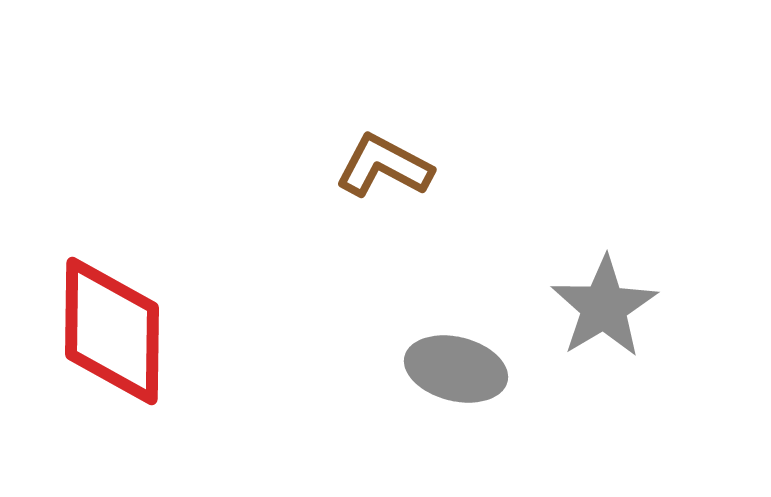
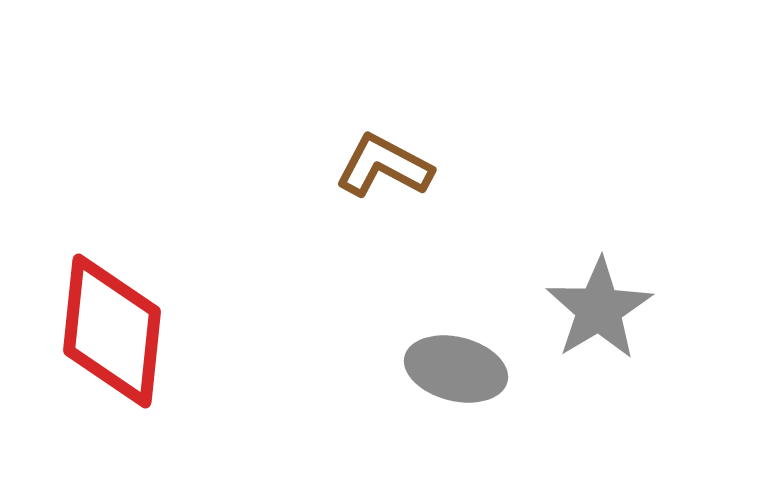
gray star: moved 5 px left, 2 px down
red diamond: rotated 5 degrees clockwise
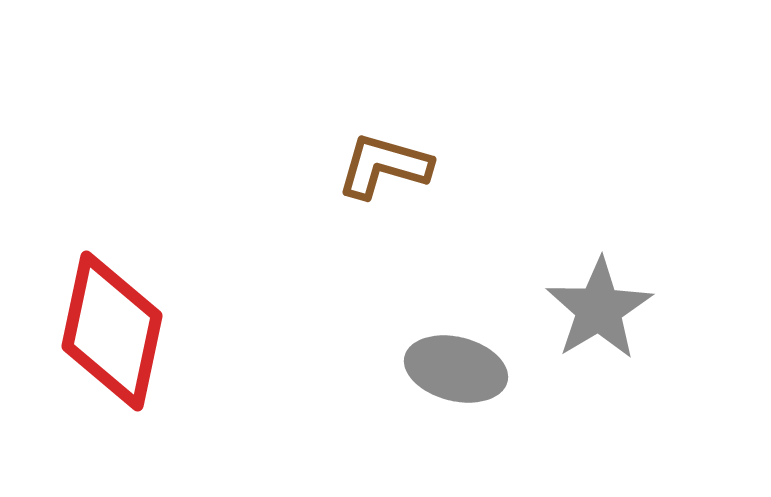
brown L-shape: rotated 12 degrees counterclockwise
red diamond: rotated 6 degrees clockwise
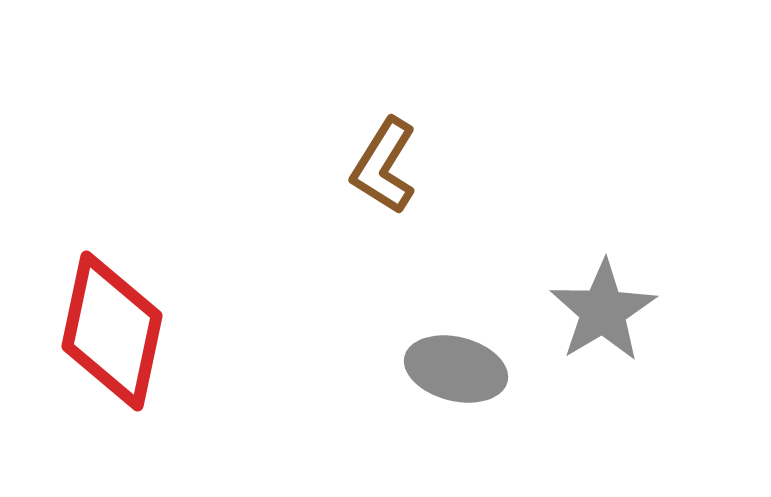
brown L-shape: rotated 74 degrees counterclockwise
gray star: moved 4 px right, 2 px down
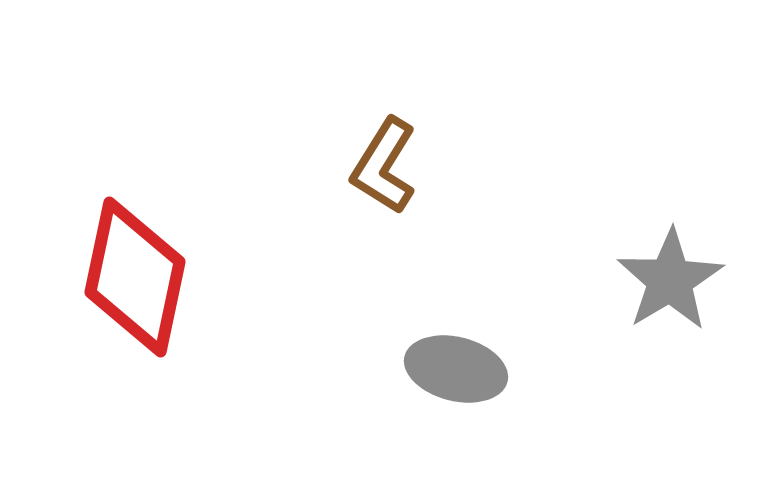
gray star: moved 67 px right, 31 px up
red diamond: moved 23 px right, 54 px up
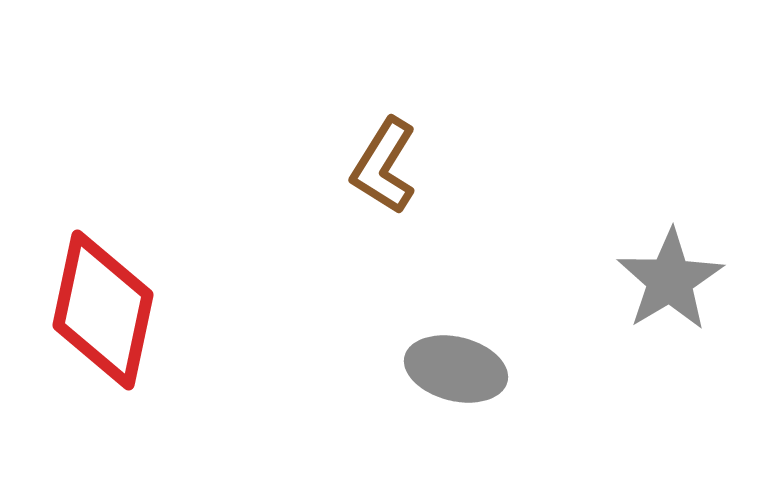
red diamond: moved 32 px left, 33 px down
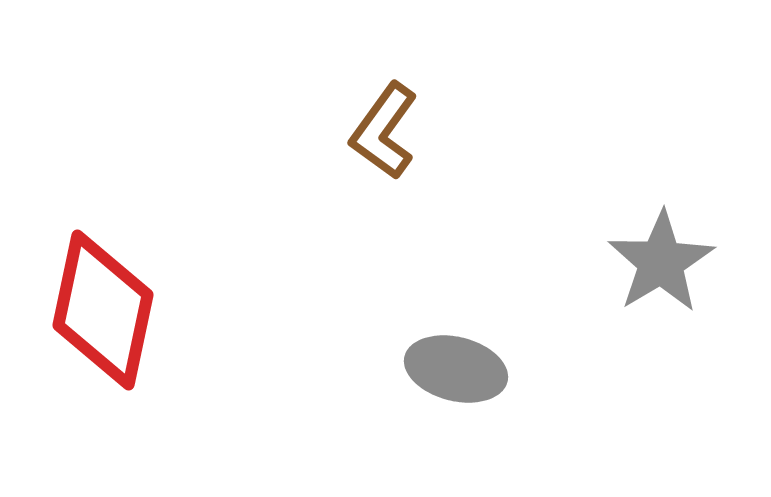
brown L-shape: moved 35 px up; rotated 4 degrees clockwise
gray star: moved 9 px left, 18 px up
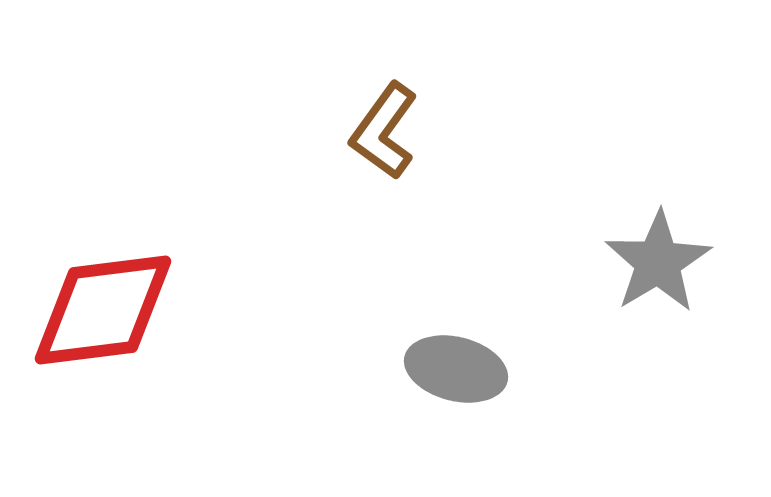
gray star: moved 3 px left
red diamond: rotated 71 degrees clockwise
